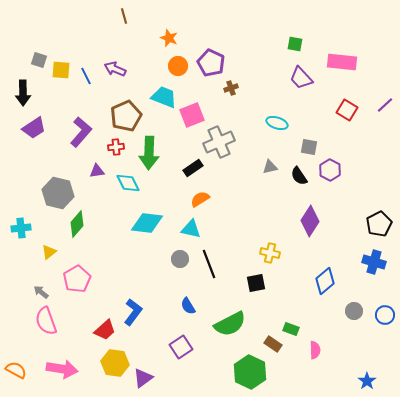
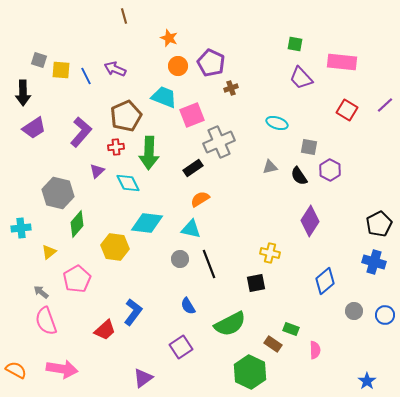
purple triangle at (97, 171): rotated 35 degrees counterclockwise
yellow hexagon at (115, 363): moved 116 px up
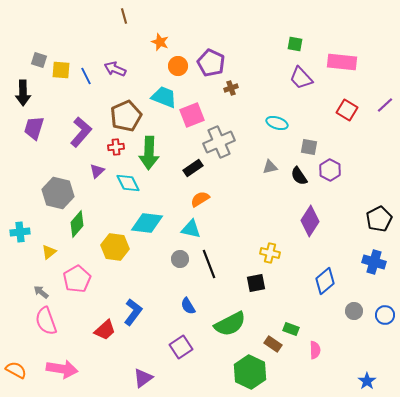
orange star at (169, 38): moved 9 px left, 4 px down
purple trapezoid at (34, 128): rotated 140 degrees clockwise
black pentagon at (379, 224): moved 5 px up
cyan cross at (21, 228): moved 1 px left, 4 px down
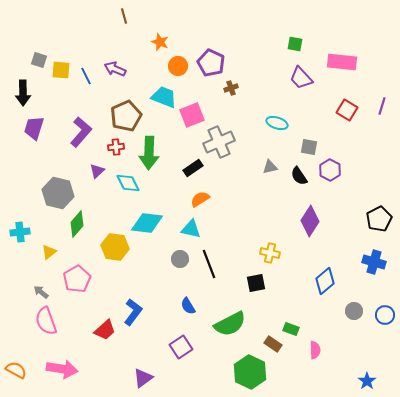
purple line at (385, 105): moved 3 px left, 1 px down; rotated 30 degrees counterclockwise
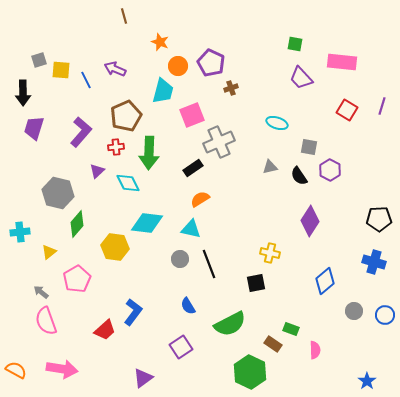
gray square at (39, 60): rotated 35 degrees counterclockwise
blue line at (86, 76): moved 4 px down
cyan trapezoid at (164, 97): moved 1 px left, 6 px up; rotated 84 degrees clockwise
black pentagon at (379, 219): rotated 25 degrees clockwise
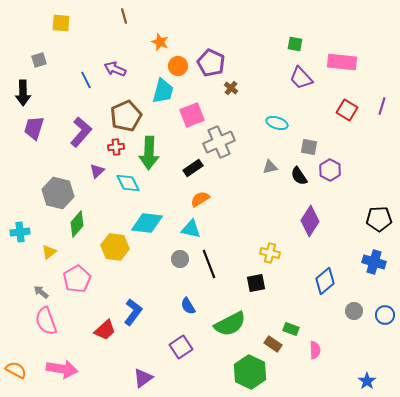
yellow square at (61, 70): moved 47 px up
brown cross at (231, 88): rotated 32 degrees counterclockwise
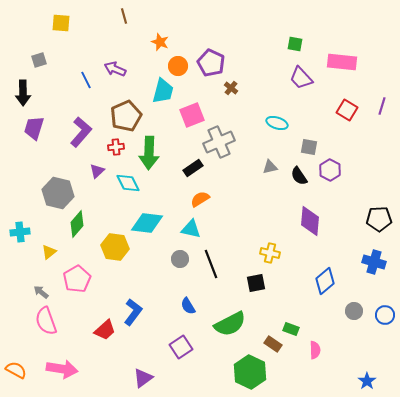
purple diamond at (310, 221): rotated 28 degrees counterclockwise
black line at (209, 264): moved 2 px right
